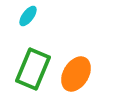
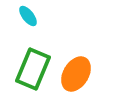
cyan ellipse: rotated 75 degrees counterclockwise
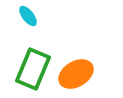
orange ellipse: rotated 28 degrees clockwise
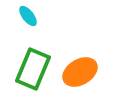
orange ellipse: moved 4 px right, 2 px up
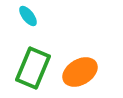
green rectangle: moved 1 px up
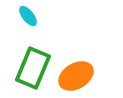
orange ellipse: moved 4 px left, 4 px down
